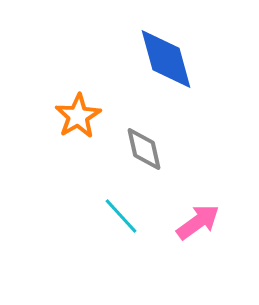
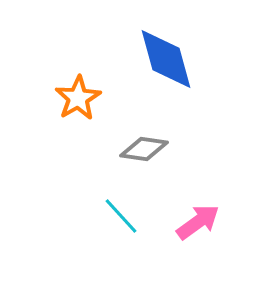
orange star: moved 18 px up
gray diamond: rotated 69 degrees counterclockwise
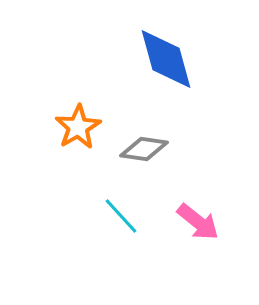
orange star: moved 29 px down
pink arrow: rotated 75 degrees clockwise
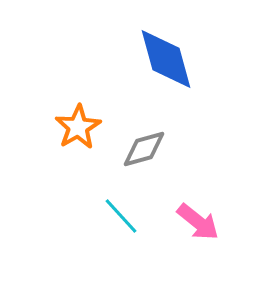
gray diamond: rotated 24 degrees counterclockwise
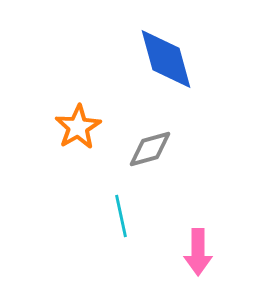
gray diamond: moved 6 px right
cyan line: rotated 30 degrees clockwise
pink arrow: moved 30 px down; rotated 51 degrees clockwise
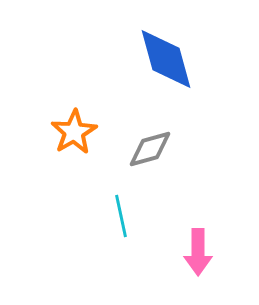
orange star: moved 4 px left, 5 px down
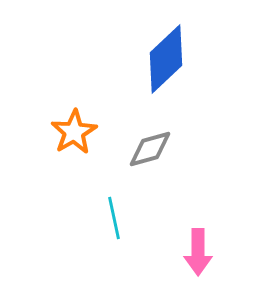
blue diamond: rotated 62 degrees clockwise
cyan line: moved 7 px left, 2 px down
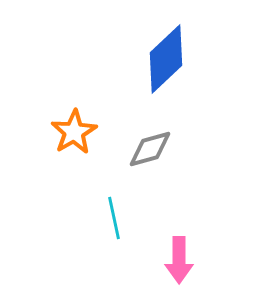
pink arrow: moved 19 px left, 8 px down
